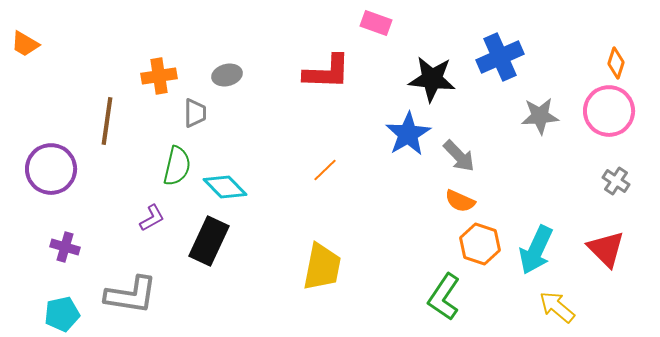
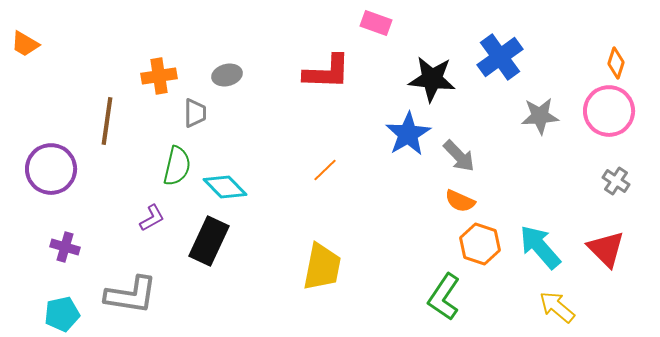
blue cross: rotated 12 degrees counterclockwise
cyan arrow: moved 4 px right, 3 px up; rotated 114 degrees clockwise
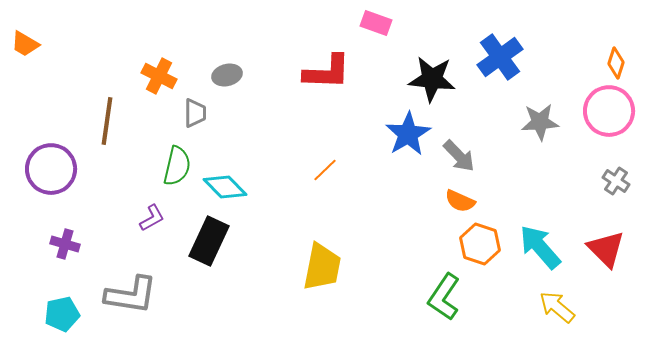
orange cross: rotated 36 degrees clockwise
gray star: moved 6 px down
purple cross: moved 3 px up
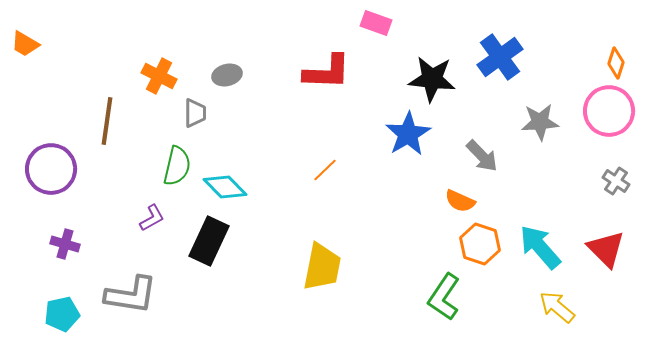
gray arrow: moved 23 px right
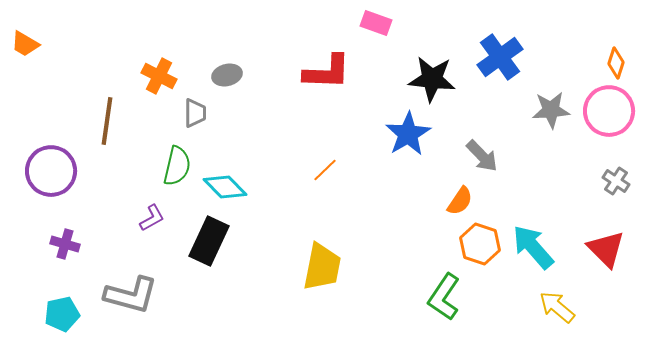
gray star: moved 11 px right, 12 px up
purple circle: moved 2 px down
orange semicircle: rotated 80 degrees counterclockwise
cyan arrow: moved 7 px left
gray L-shape: rotated 6 degrees clockwise
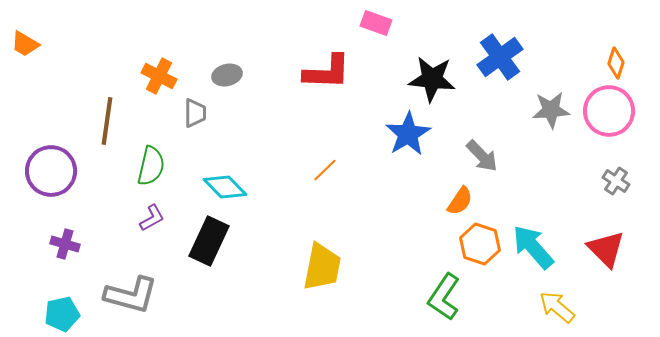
green semicircle: moved 26 px left
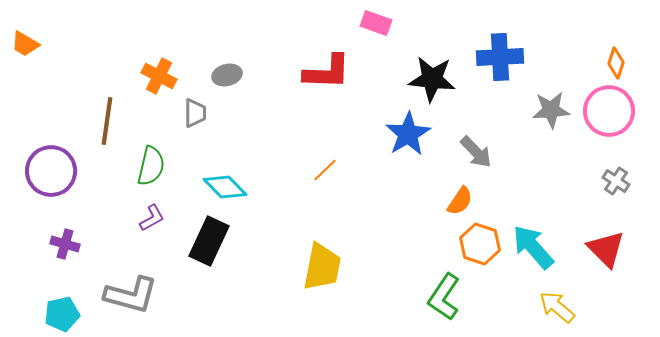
blue cross: rotated 33 degrees clockwise
gray arrow: moved 6 px left, 4 px up
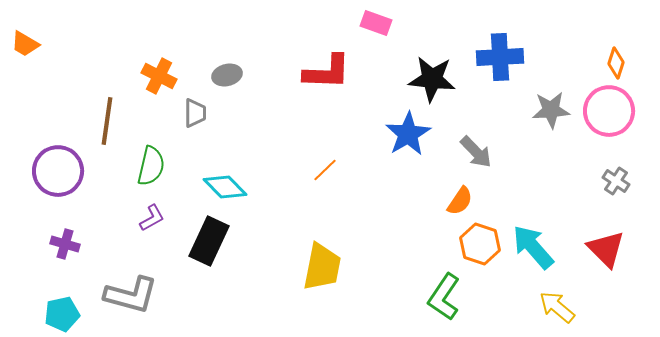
purple circle: moved 7 px right
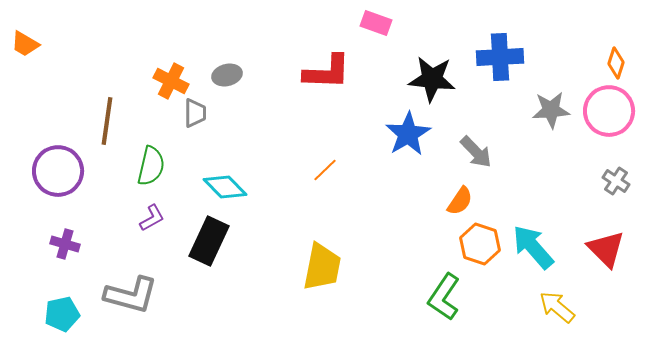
orange cross: moved 12 px right, 5 px down
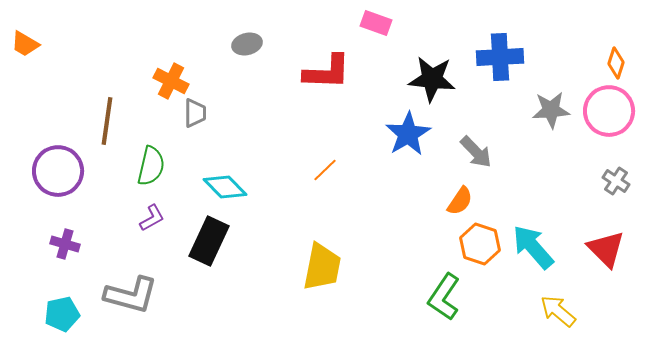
gray ellipse: moved 20 px right, 31 px up
yellow arrow: moved 1 px right, 4 px down
